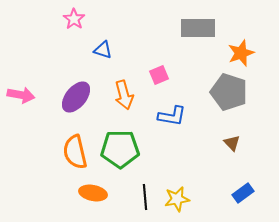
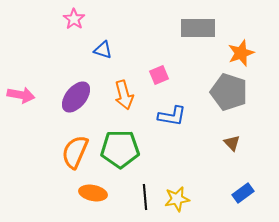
orange semicircle: rotated 36 degrees clockwise
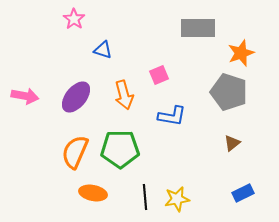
pink arrow: moved 4 px right, 1 px down
brown triangle: rotated 36 degrees clockwise
blue rectangle: rotated 10 degrees clockwise
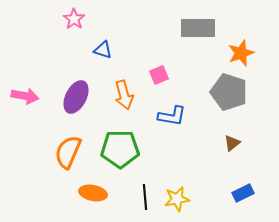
purple ellipse: rotated 12 degrees counterclockwise
orange semicircle: moved 7 px left
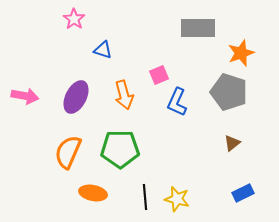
blue L-shape: moved 5 px right, 14 px up; rotated 104 degrees clockwise
yellow star: rotated 25 degrees clockwise
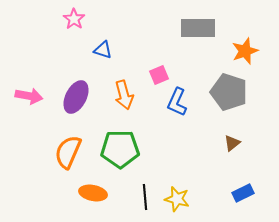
orange star: moved 4 px right, 2 px up
pink arrow: moved 4 px right
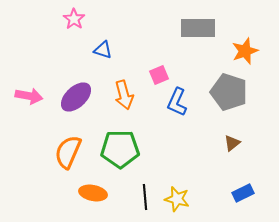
purple ellipse: rotated 20 degrees clockwise
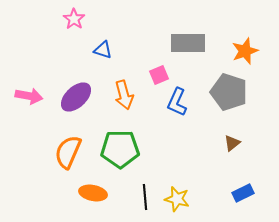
gray rectangle: moved 10 px left, 15 px down
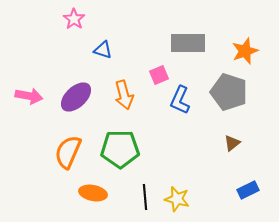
blue L-shape: moved 3 px right, 2 px up
blue rectangle: moved 5 px right, 3 px up
